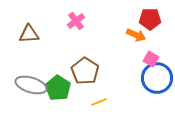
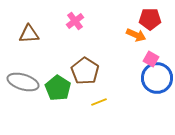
pink cross: moved 1 px left
gray ellipse: moved 8 px left, 3 px up
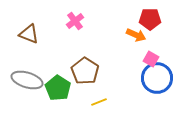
brown triangle: rotated 25 degrees clockwise
gray ellipse: moved 4 px right, 2 px up
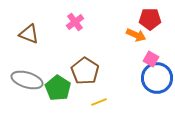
pink cross: moved 1 px down
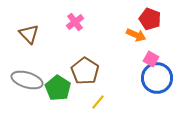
red pentagon: rotated 20 degrees clockwise
brown triangle: rotated 25 degrees clockwise
yellow line: moved 1 px left; rotated 28 degrees counterclockwise
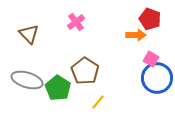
pink cross: moved 1 px right
orange arrow: rotated 24 degrees counterclockwise
